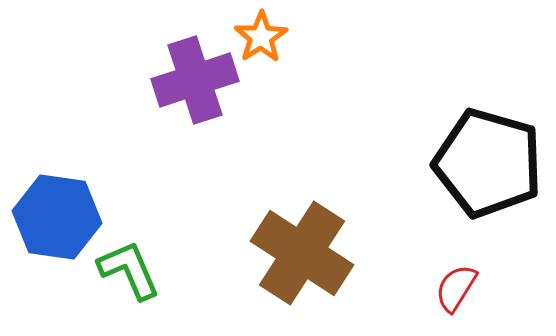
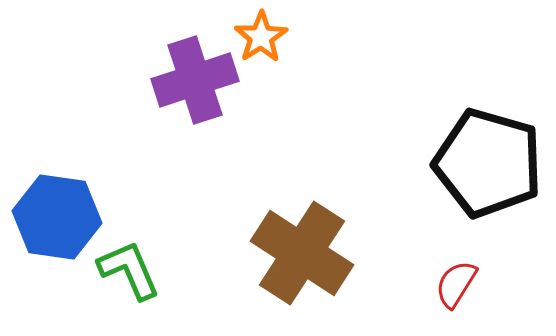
red semicircle: moved 4 px up
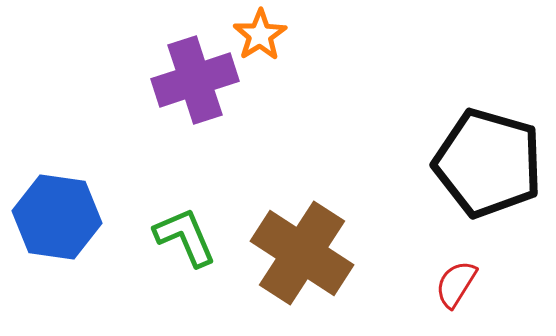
orange star: moved 1 px left, 2 px up
green L-shape: moved 56 px right, 33 px up
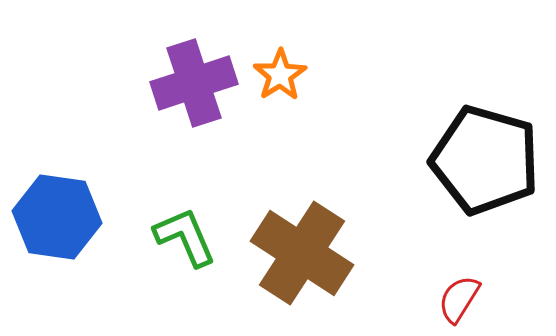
orange star: moved 20 px right, 40 px down
purple cross: moved 1 px left, 3 px down
black pentagon: moved 3 px left, 3 px up
red semicircle: moved 3 px right, 15 px down
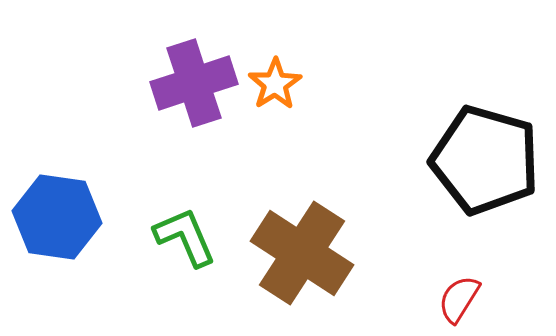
orange star: moved 5 px left, 9 px down
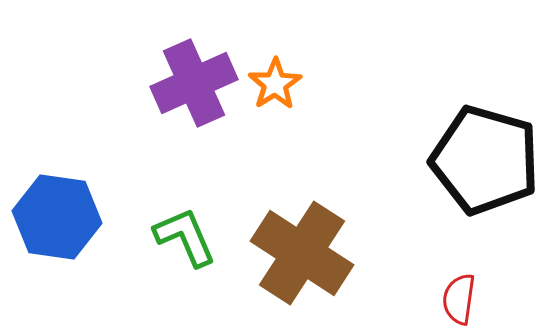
purple cross: rotated 6 degrees counterclockwise
red semicircle: rotated 24 degrees counterclockwise
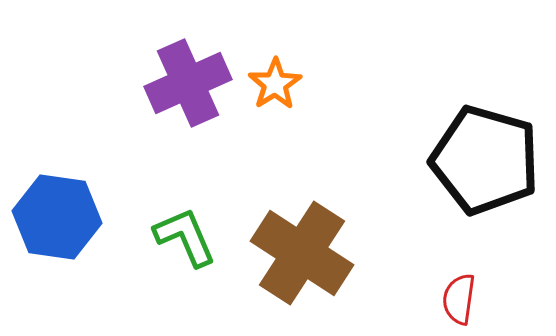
purple cross: moved 6 px left
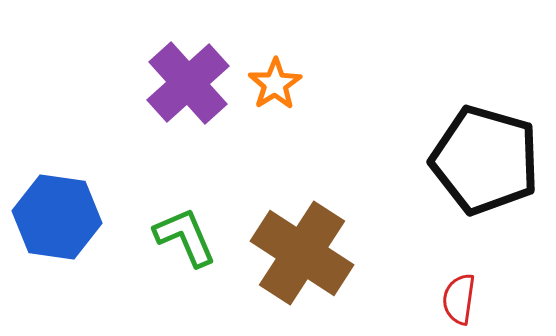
purple cross: rotated 18 degrees counterclockwise
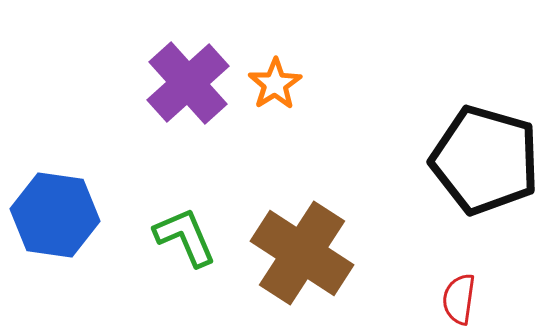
blue hexagon: moved 2 px left, 2 px up
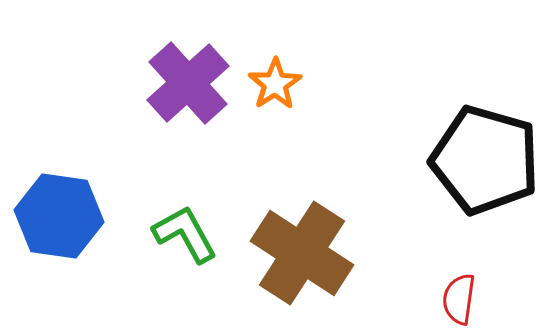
blue hexagon: moved 4 px right, 1 px down
green L-shape: moved 3 px up; rotated 6 degrees counterclockwise
